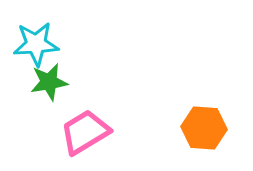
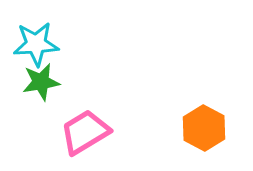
green star: moved 8 px left
orange hexagon: rotated 24 degrees clockwise
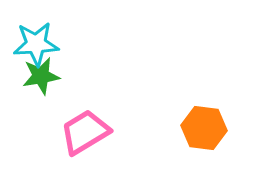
green star: moved 6 px up
orange hexagon: rotated 21 degrees counterclockwise
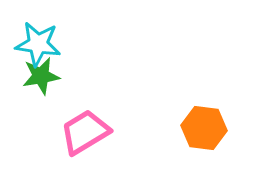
cyan star: moved 2 px right; rotated 12 degrees clockwise
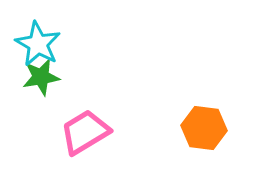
cyan star: rotated 21 degrees clockwise
green star: moved 1 px down
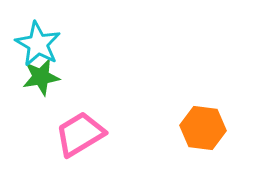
orange hexagon: moved 1 px left
pink trapezoid: moved 5 px left, 2 px down
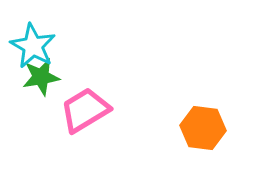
cyan star: moved 5 px left, 2 px down
pink trapezoid: moved 5 px right, 24 px up
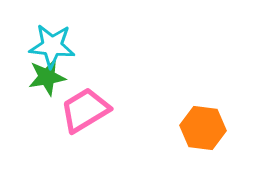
cyan star: moved 19 px right; rotated 24 degrees counterclockwise
green star: moved 6 px right
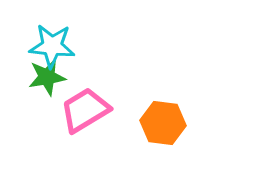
orange hexagon: moved 40 px left, 5 px up
